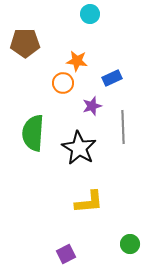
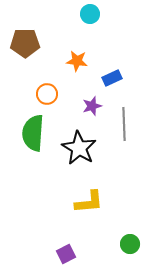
orange circle: moved 16 px left, 11 px down
gray line: moved 1 px right, 3 px up
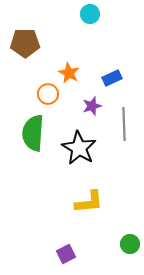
orange star: moved 8 px left, 12 px down; rotated 20 degrees clockwise
orange circle: moved 1 px right
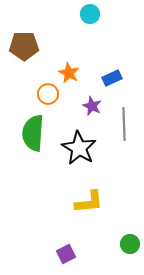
brown pentagon: moved 1 px left, 3 px down
purple star: rotated 30 degrees counterclockwise
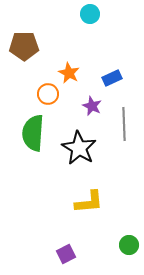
green circle: moved 1 px left, 1 px down
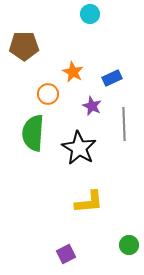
orange star: moved 4 px right, 1 px up
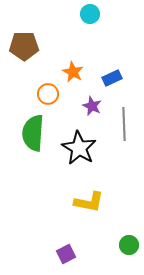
yellow L-shape: rotated 16 degrees clockwise
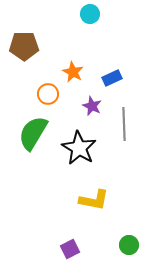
green semicircle: rotated 27 degrees clockwise
yellow L-shape: moved 5 px right, 2 px up
purple square: moved 4 px right, 5 px up
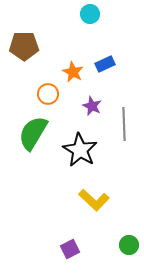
blue rectangle: moved 7 px left, 14 px up
black star: moved 1 px right, 2 px down
yellow L-shape: rotated 32 degrees clockwise
